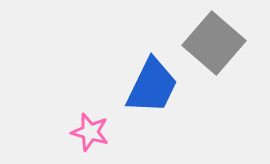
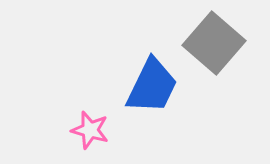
pink star: moved 2 px up
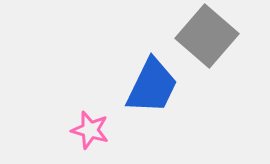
gray square: moved 7 px left, 7 px up
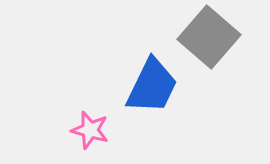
gray square: moved 2 px right, 1 px down
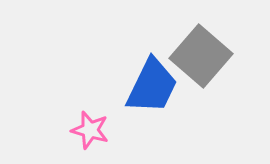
gray square: moved 8 px left, 19 px down
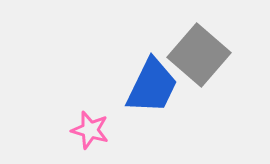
gray square: moved 2 px left, 1 px up
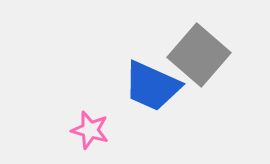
blue trapezoid: rotated 88 degrees clockwise
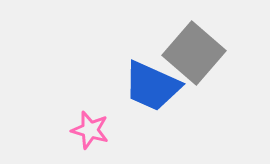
gray square: moved 5 px left, 2 px up
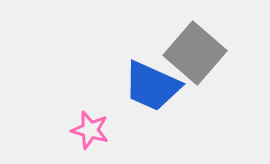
gray square: moved 1 px right
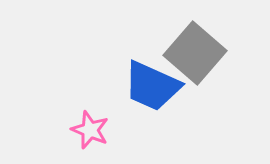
pink star: rotated 6 degrees clockwise
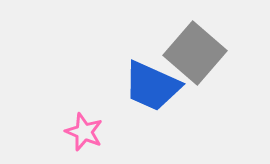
pink star: moved 6 px left, 2 px down
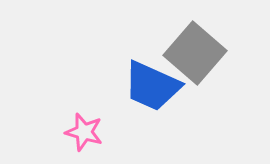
pink star: rotated 6 degrees counterclockwise
